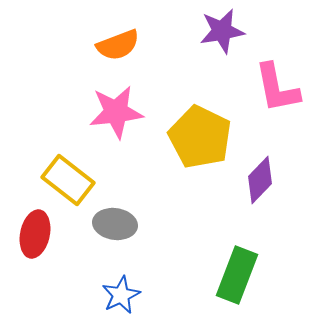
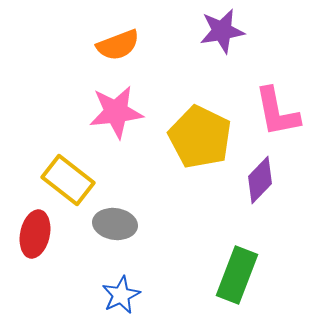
pink L-shape: moved 24 px down
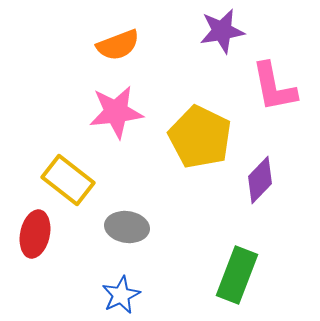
pink L-shape: moved 3 px left, 25 px up
gray ellipse: moved 12 px right, 3 px down
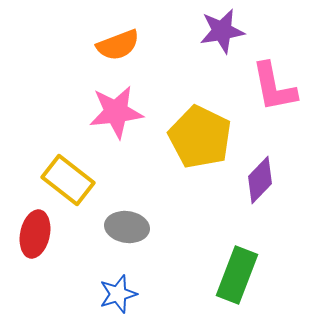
blue star: moved 3 px left, 1 px up; rotated 9 degrees clockwise
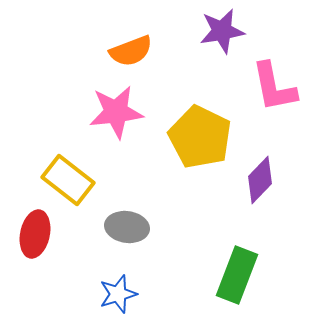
orange semicircle: moved 13 px right, 6 px down
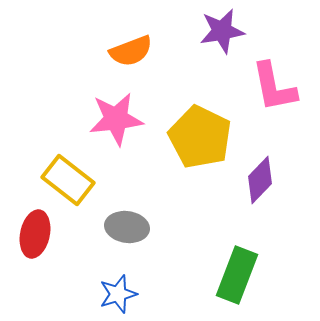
pink star: moved 7 px down
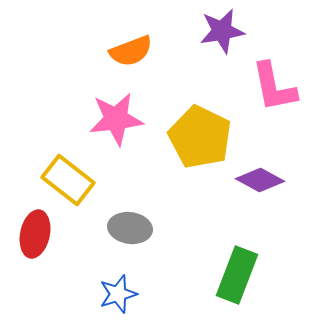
purple diamond: rotated 75 degrees clockwise
gray ellipse: moved 3 px right, 1 px down
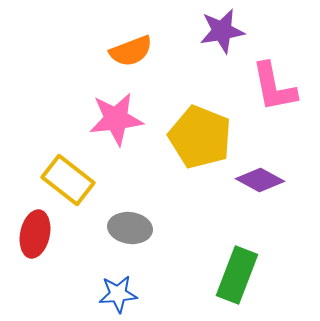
yellow pentagon: rotated 4 degrees counterclockwise
blue star: rotated 12 degrees clockwise
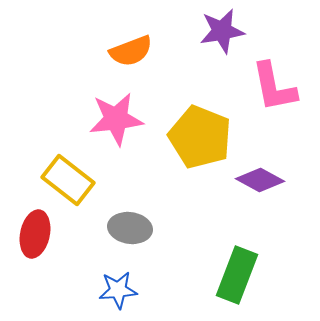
blue star: moved 4 px up
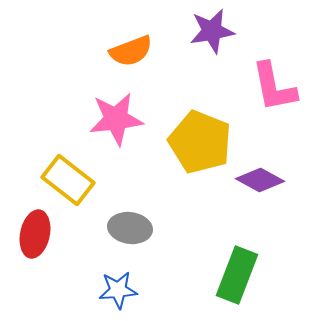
purple star: moved 10 px left
yellow pentagon: moved 5 px down
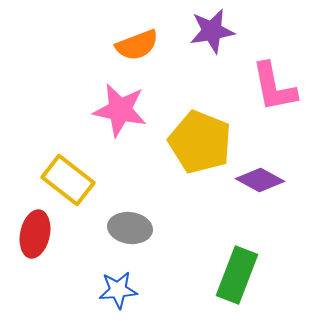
orange semicircle: moved 6 px right, 6 px up
pink star: moved 4 px right, 9 px up; rotated 18 degrees clockwise
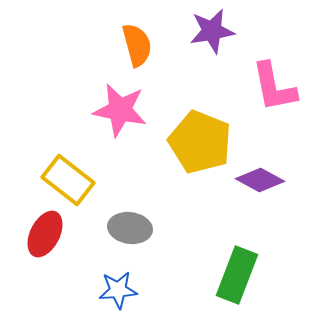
orange semicircle: rotated 84 degrees counterclockwise
red ellipse: moved 10 px right; rotated 15 degrees clockwise
